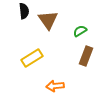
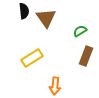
brown triangle: moved 2 px left, 2 px up
orange arrow: rotated 78 degrees counterclockwise
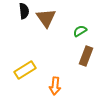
yellow rectangle: moved 7 px left, 12 px down
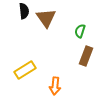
green semicircle: rotated 40 degrees counterclockwise
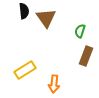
orange arrow: moved 1 px left, 2 px up
